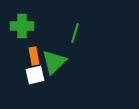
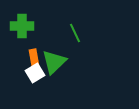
green line: rotated 42 degrees counterclockwise
orange rectangle: moved 2 px down
white square: moved 2 px up; rotated 18 degrees counterclockwise
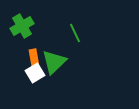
green cross: rotated 30 degrees counterclockwise
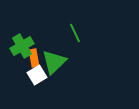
green cross: moved 20 px down
white square: moved 2 px right, 2 px down
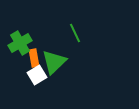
green cross: moved 2 px left, 3 px up
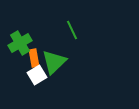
green line: moved 3 px left, 3 px up
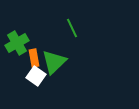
green line: moved 2 px up
green cross: moved 3 px left
white square: moved 1 px left, 1 px down; rotated 24 degrees counterclockwise
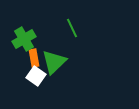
green cross: moved 7 px right, 4 px up
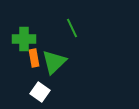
green cross: rotated 30 degrees clockwise
white square: moved 4 px right, 16 px down
